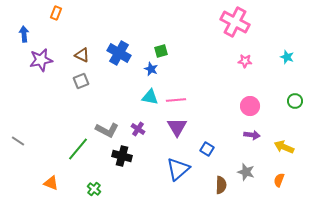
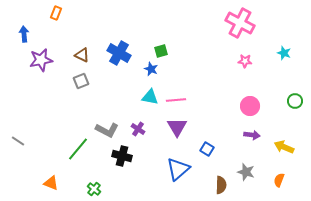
pink cross: moved 5 px right, 1 px down
cyan star: moved 3 px left, 4 px up
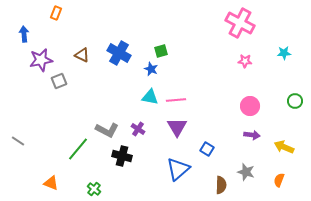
cyan star: rotated 24 degrees counterclockwise
gray square: moved 22 px left
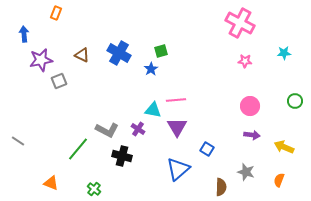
blue star: rotated 16 degrees clockwise
cyan triangle: moved 3 px right, 13 px down
brown semicircle: moved 2 px down
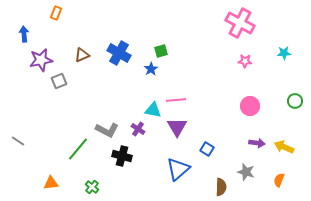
brown triangle: rotated 49 degrees counterclockwise
purple arrow: moved 5 px right, 8 px down
orange triangle: rotated 28 degrees counterclockwise
green cross: moved 2 px left, 2 px up
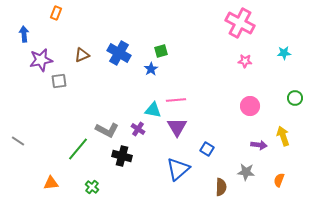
gray square: rotated 14 degrees clockwise
green circle: moved 3 px up
purple arrow: moved 2 px right, 2 px down
yellow arrow: moved 1 px left, 11 px up; rotated 48 degrees clockwise
gray star: rotated 12 degrees counterclockwise
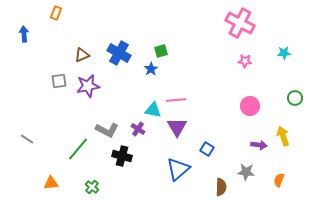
purple star: moved 47 px right, 26 px down
gray line: moved 9 px right, 2 px up
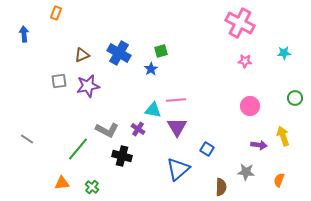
orange triangle: moved 11 px right
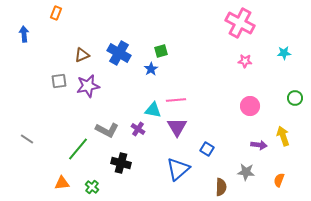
black cross: moved 1 px left, 7 px down
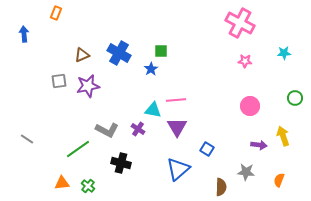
green square: rotated 16 degrees clockwise
green line: rotated 15 degrees clockwise
green cross: moved 4 px left, 1 px up
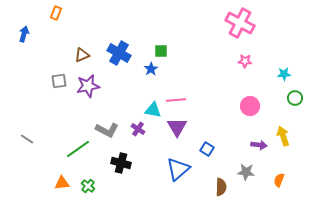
blue arrow: rotated 21 degrees clockwise
cyan star: moved 21 px down
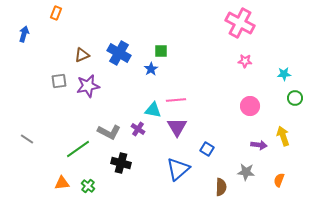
gray L-shape: moved 2 px right, 2 px down
